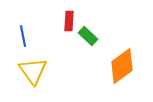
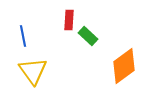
red rectangle: moved 1 px up
orange diamond: moved 2 px right
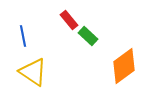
red rectangle: rotated 42 degrees counterclockwise
yellow triangle: moved 1 px down; rotated 20 degrees counterclockwise
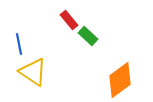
blue line: moved 4 px left, 8 px down
orange diamond: moved 4 px left, 14 px down
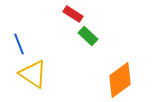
red rectangle: moved 4 px right, 6 px up; rotated 18 degrees counterclockwise
blue line: rotated 10 degrees counterclockwise
yellow triangle: moved 2 px down
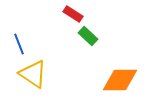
orange diamond: rotated 36 degrees clockwise
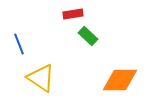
red rectangle: rotated 42 degrees counterclockwise
yellow triangle: moved 8 px right, 4 px down
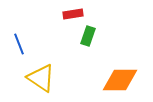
green rectangle: rotated 66 degrees clockwise
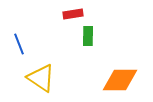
green rectangle: rotated 18 degrees counterclockwise
